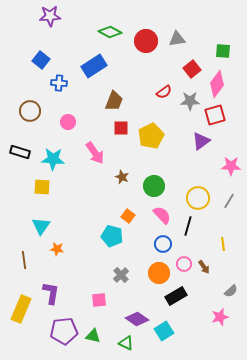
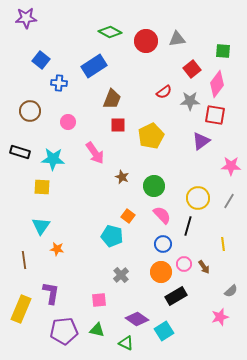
purple star at (50, 16): moved 24 px left, 2 px down
brown trapezoid at (114, 101): moved 2 px left, 2 px up
red square at (215, 115): rotated 25 degrees clockwise
red square at (121, 128): moved 3 px left, 3 px up
orange circle at (159, 273): moved 2 px right, 1 px up
green triangle at (93, 336): moved 4 px right, 6 px up
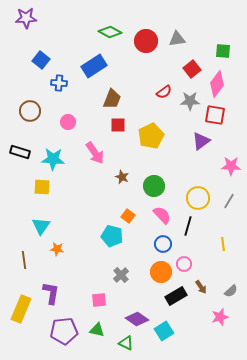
brown arrow at (204, 267): moved 3 px left, 20 px down
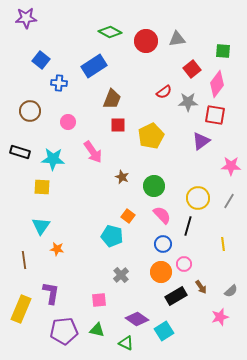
gray star at (190, 101): moved 2 px left, 1 px down
pink arrow at (95, 153): moved 2 px left, 1 px up
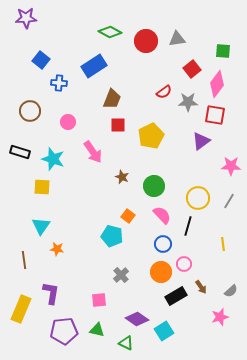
cyan star at (53, 159): rotated 15 degrees clockwise
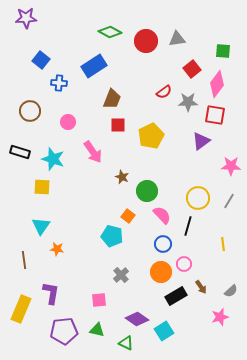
green circle at (154, 186): moved 7 px left, 5 px down
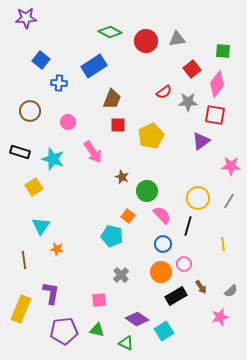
yellow square at (42, 187): moved 8 px left; rotated 36 degrees counterclockwise
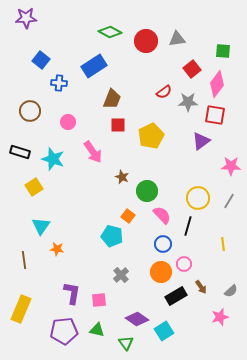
purple L-shape at (51, 293): moved 21 px right
green triangle at (126, 343): rotated 28 degrees clockwise
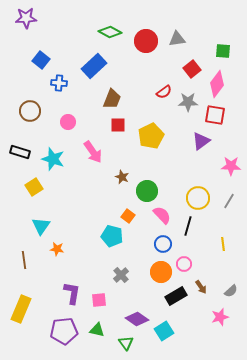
blue rectangle at (94, 66): rotated 10 degrees counterclockwise
